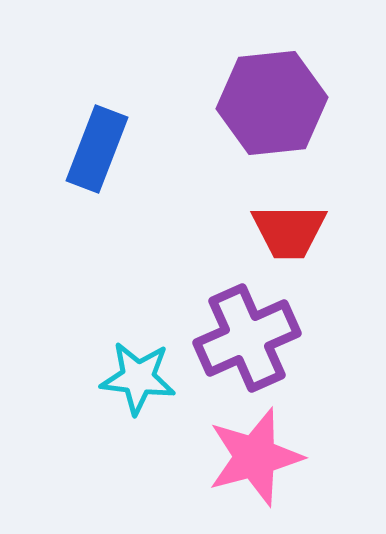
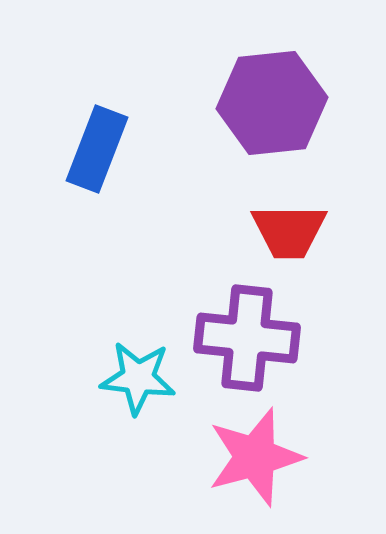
purple cross: rotated 30 degrees clockwise
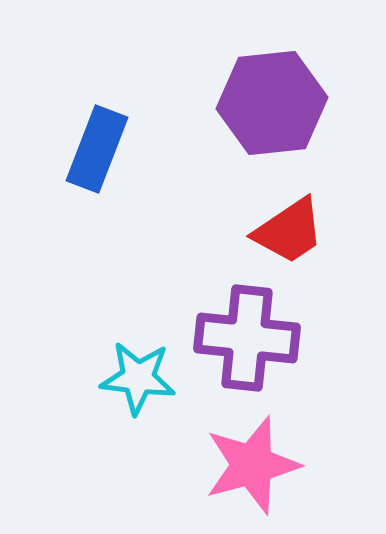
red trapezoid: rotated 34 degrees counterclockwise
pink star: moved 3 px left, 8 px down
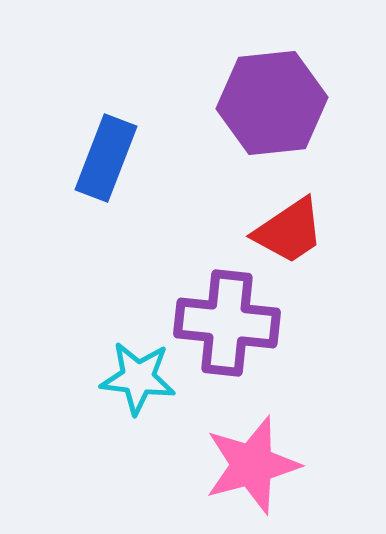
blue rectangle: moved 9 px right, 9 px down
purple cross: moved 20 px left, 15 px up
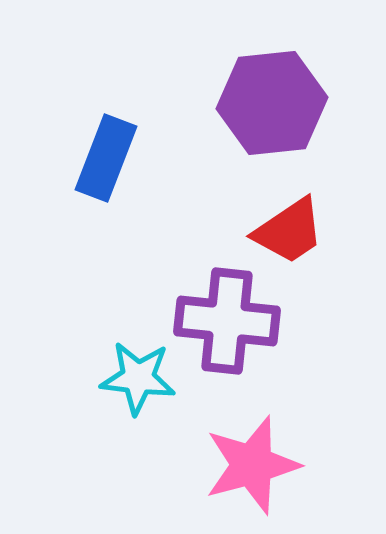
purple cross: moved 2 px up
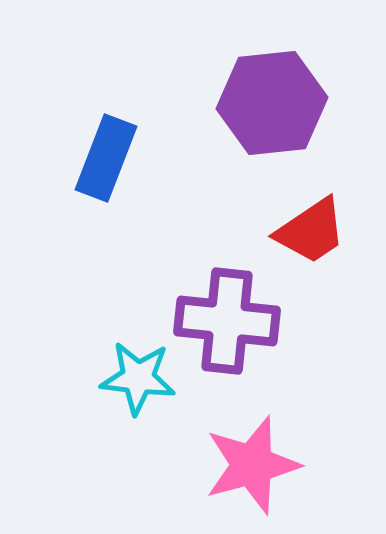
red trapezoid: moved 22 px right
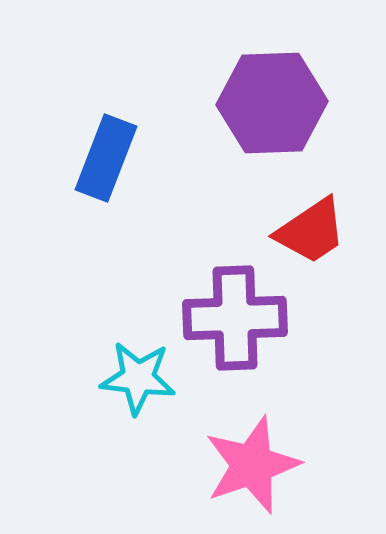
purple hexagon: rotated 4 degrees clockwise
purple cross: moved 8 px right, 3 px up; rotated 8 degrees counterclockwise
pink star: rotated 4 degrees counterclockwise
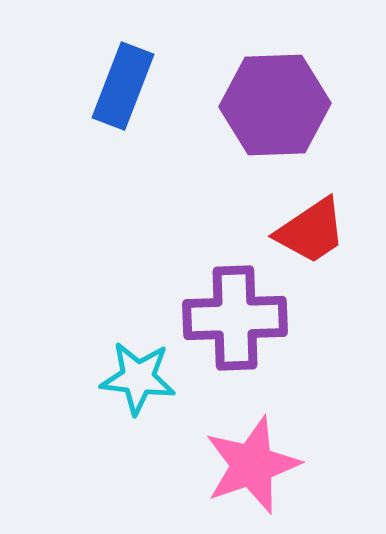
purple hexagon: moved 3 px right, 2 px down
blue rectangle: moved 17 px right, 72 px up
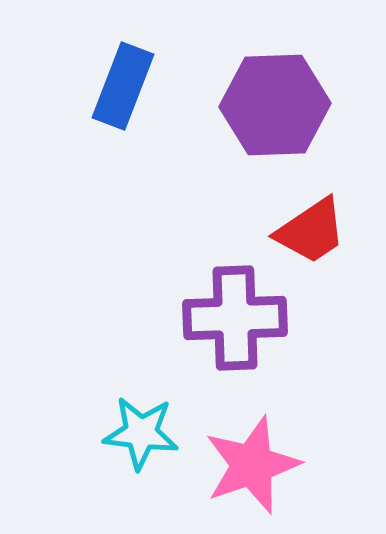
cyan star: moved 3 px right, 55 px down
